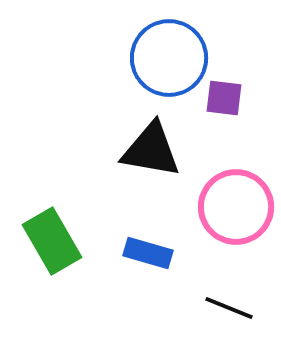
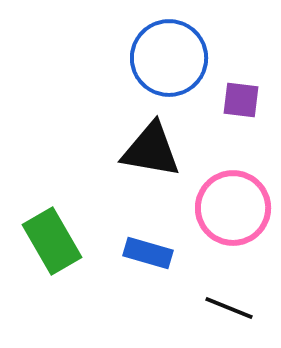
purple square: moved 17 px right, 2 px down
pink circle: moved 3 px left, 1 px down
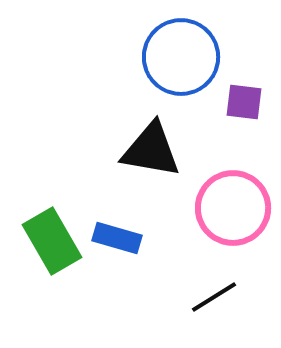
blue circle: moved 12 px right, 1 px up
purple square: moved 3 px right, 2 px down
blue rectangle: moved 31 px left, 15 px up
black line: moved 15 px left, 11 px up; rotated 54 degrees counterclockwise
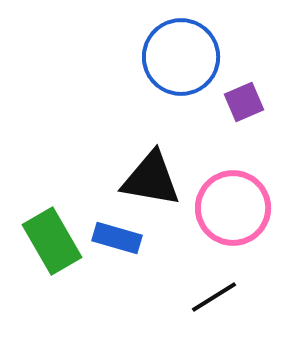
purple square: rotated 30 degrees counterclockwise
black triangle: moved 29 px down
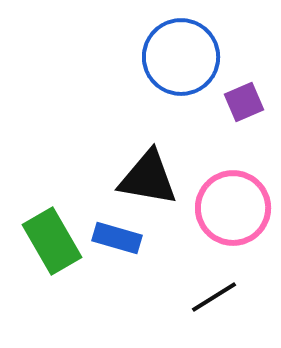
black triangle: moved 3 px left, 1 px up
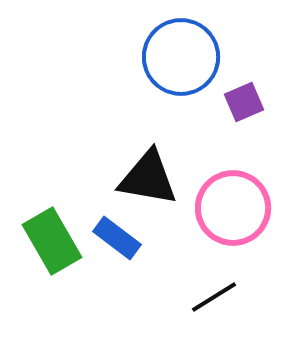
blue rectangle: rotated 21 degrees clockwise
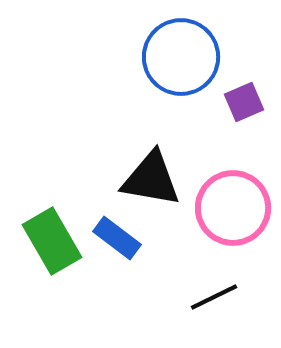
black triangle: moved 3 px right, 1 px down
black line: rotated 6 degrees clockwise
